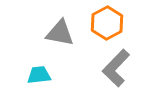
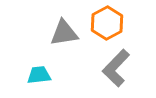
gray triangle: moved 4 px right; rotated 20 degrees counterclockwise
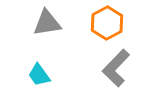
gray triangle: moved 17 px left, 10 px up
cyan trapezoid: rotated 120 degrees counterclockwise
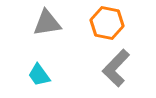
orange hexagon: rotated 20 degrees counterclockwise
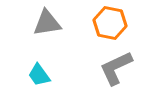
orange hexagon: moved 3 px right
gray L-shape: rotated 21 degrees clockwise
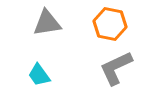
orange hexagon: moved 1 px down
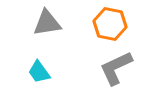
cyan trapezoid: moved 3 px up
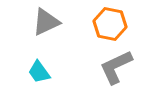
gray triangle: moved 1 px left, 1 px up; rotated 16 degrees counterclockwise
gray L-shape: moved 1 px up
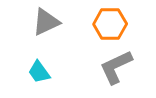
orange hexagon: rotated 12 degrees counterclockwise
